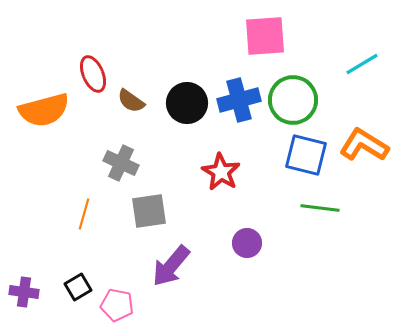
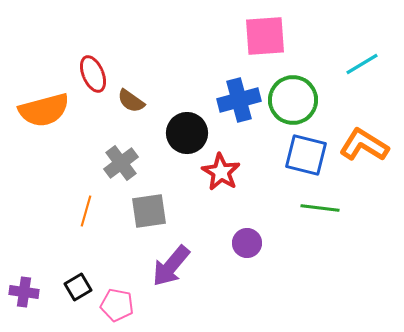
black circle: moved 30 px down
gray cross: rotated 28 degrees clockwise
orange line: moved 2 px right, 3 px up
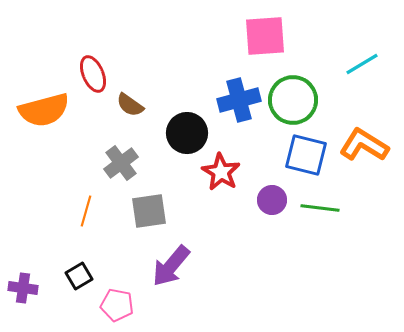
brown semicircle: moved 1 px left, 4 px down
purple circle: moved 25 px right, 43 px up
black square: moved 1 px right, 11 px up
purple cross: moved 1 px left, 4 px up
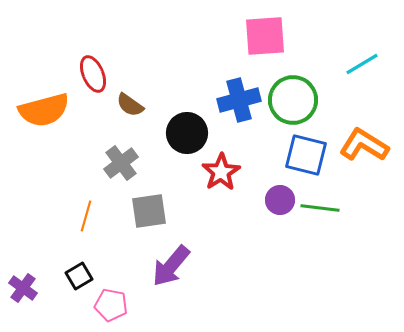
red star: rotated 9 degrees clockwise
purple circle: moved 8 px right
orange line: moved 5 px down
purple cross: rotated 28 degrees clockwise
pink pentagon: moved 6 px left
